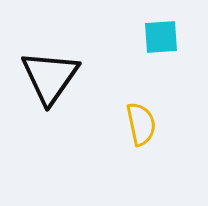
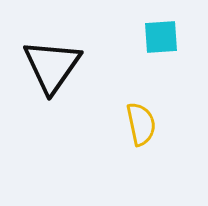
black triangle: moved 2 px right, 11 px up
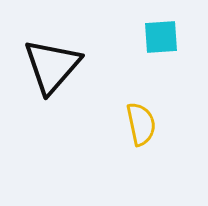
black triangle: rotated 6 degrees clockwise
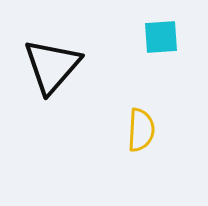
yellow semicircle: moved 6 px down; rotated 15 degrees clockwise
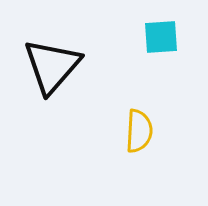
yellow semicircle: moved 2 px left, 1 px down
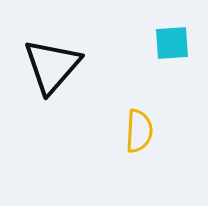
cyan square: moved 11 px right, 6 px down
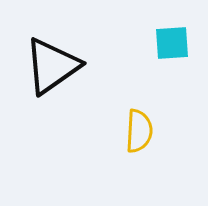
black triangle: rotated 14 degrees clockwise
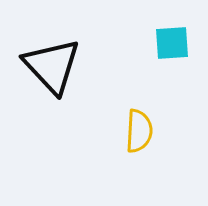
black triangle: rotated 38 degrees counterclockwise
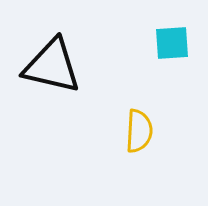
black triangle: rotated 34 degrees counterclockwise
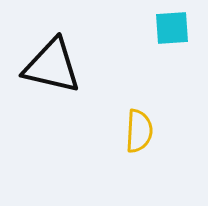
cyan square: moved 15 px up
